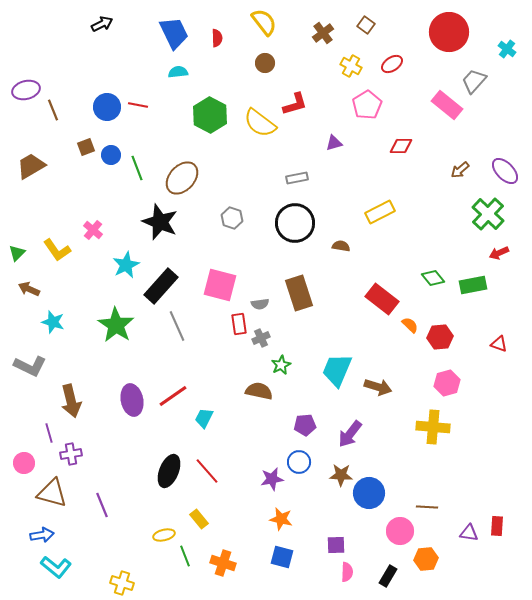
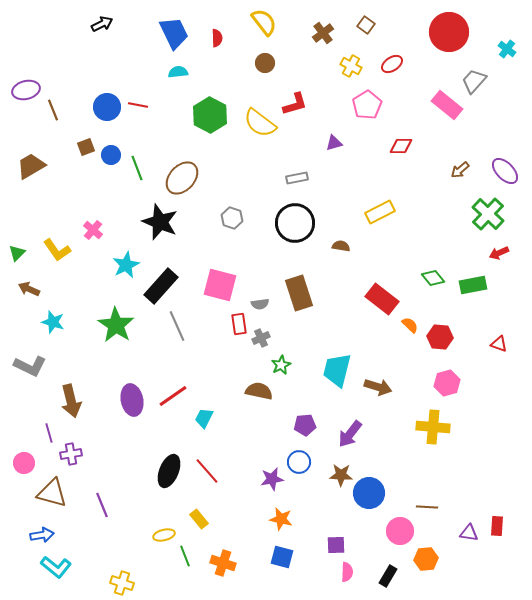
red hexagon at (440, 337): rotated 10 degrees clockwise
cyan trapezoid at (337, 370): rotated 9 degrees counterclockwise
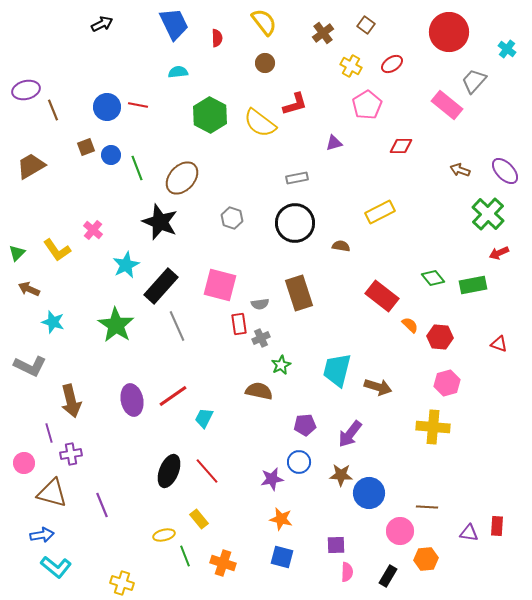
blue trapezoid at (174, 33): moved 9 px up
brown arrow at (460, 170): rotated 60 degrees clockwise
red rectangle at (382, 299): moved 3 px up
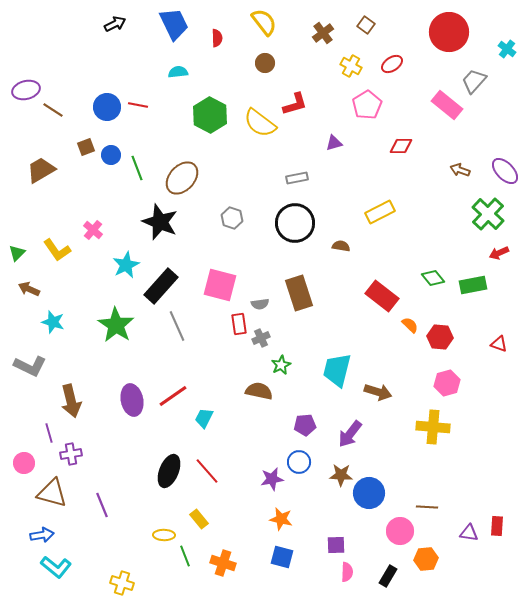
black arrow at (102, 24): moved 13 px right
brown line at (53, 110): rotated 35 degrees counterclockwise
brown trapezoid at (31, 166): moved 10 px right, 4 px down
brown arrow at (378, 387): moved 5 px down
yellow ellipse at (164, 535): rotated 15 degrees clockwise
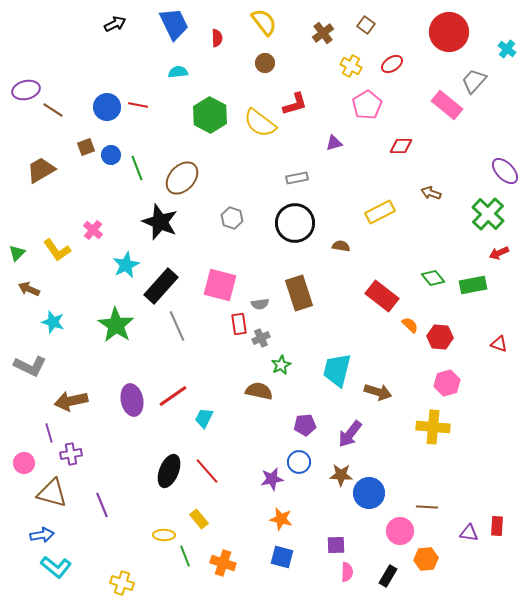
brown arrow at (460, 170): moved 29 px left, 23 px down
brown arrow at (71, 401): rotated 92 degrees clockwise
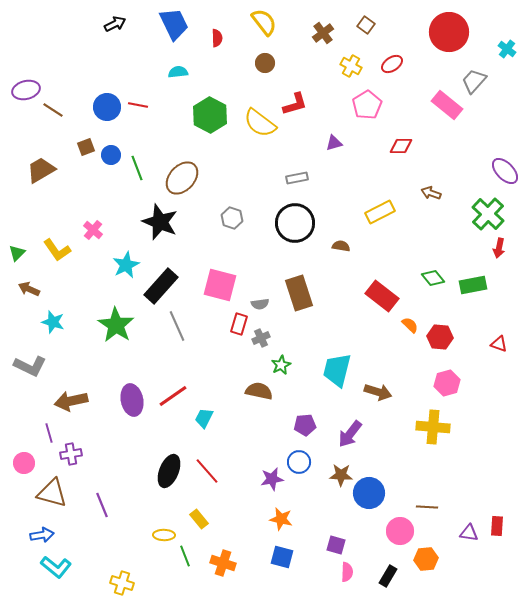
red arrow at (499, 253): moved 5 px up; rotated 54 degrees counterclockwise
red rectangle at (239, 324): rotated 25 degrees clockwise
purple square at (336, 545): rotated 18 degrees clockwise
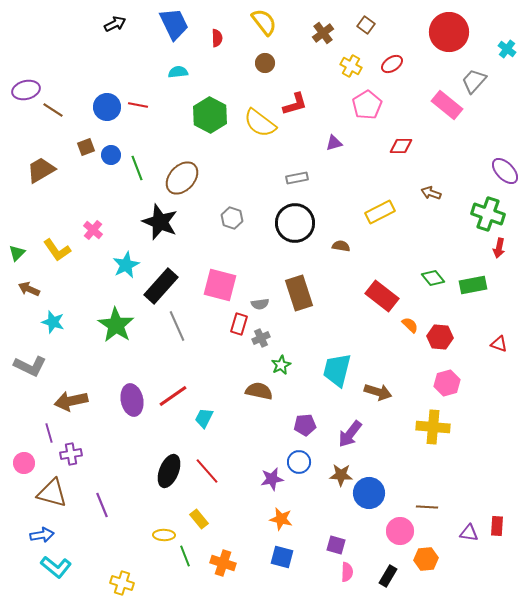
green cross at (488, 214): rotated 24 degrees counterclockwise
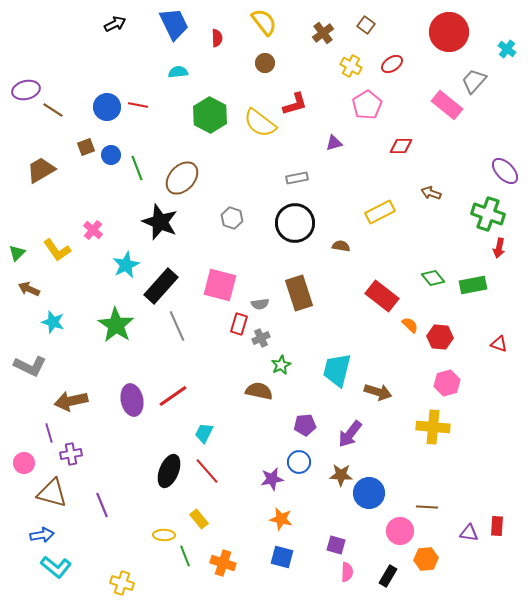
cyan trapezoid at (204, 418): moved 15 px down
